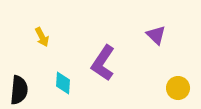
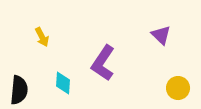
purple triangle: moved 5 px right
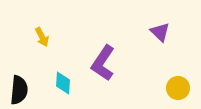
purple triangle: moved 1 px left, 3 px up
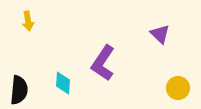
purple triangle: moved 2 px down
yellow arrow: moved 14 px left, 16 px up; rotated 18 degrees clockwise
